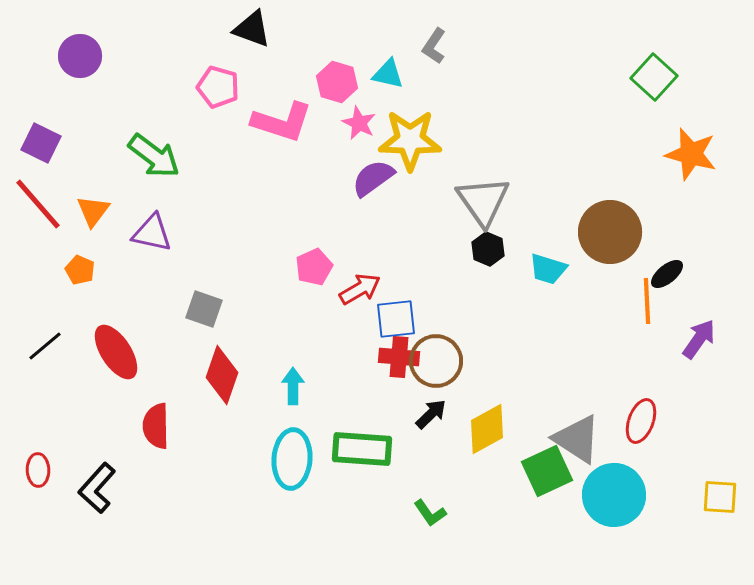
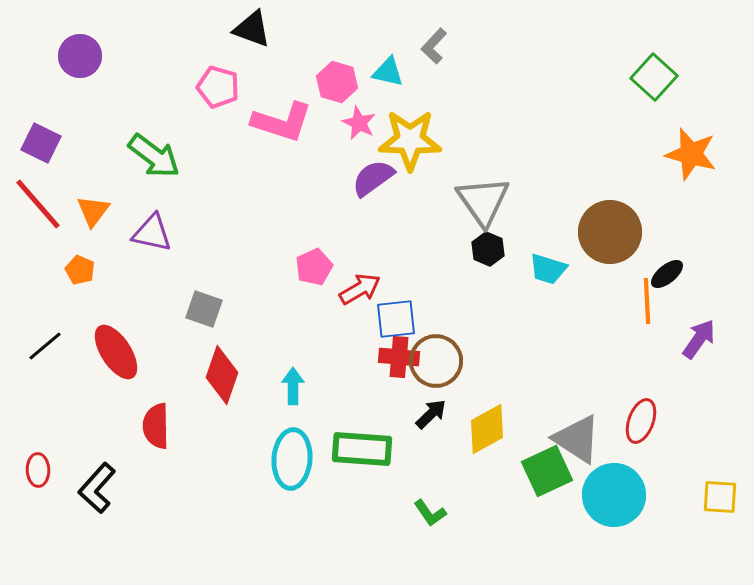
gray L-shape at (434, 46): rotated 9 degrees clockwise
cyan triangle at (388, 74): moved 2 px up
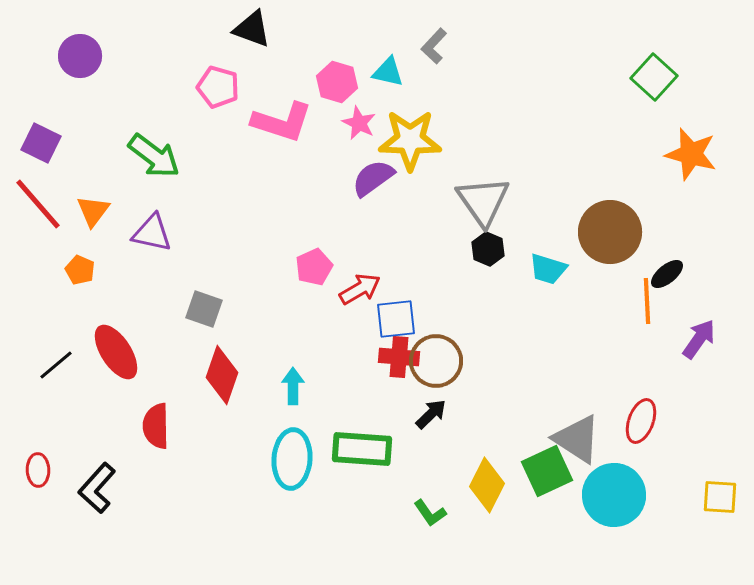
black line at (45, 346): moved 11 px right, 19 px down
yellow diamond at (487, 429): moved 56 px down; rotated 34 degrees counterclockwise
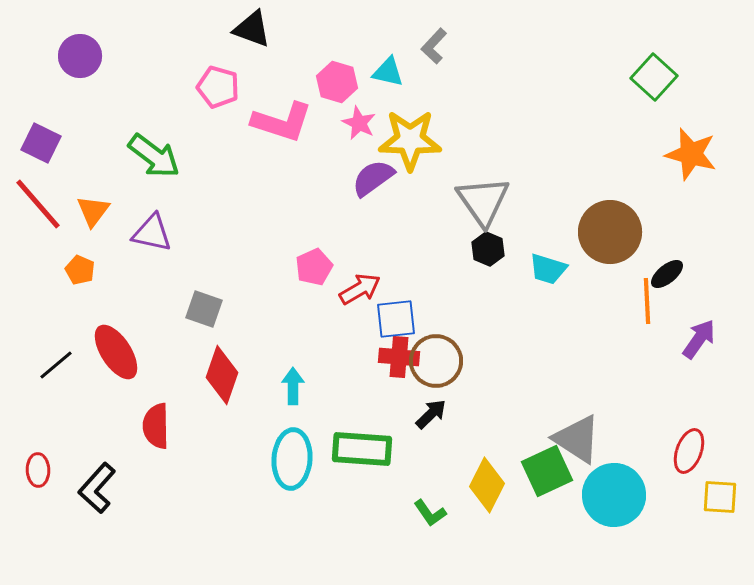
red ellipse at (641, 421): moved 48 px right, 30 px down
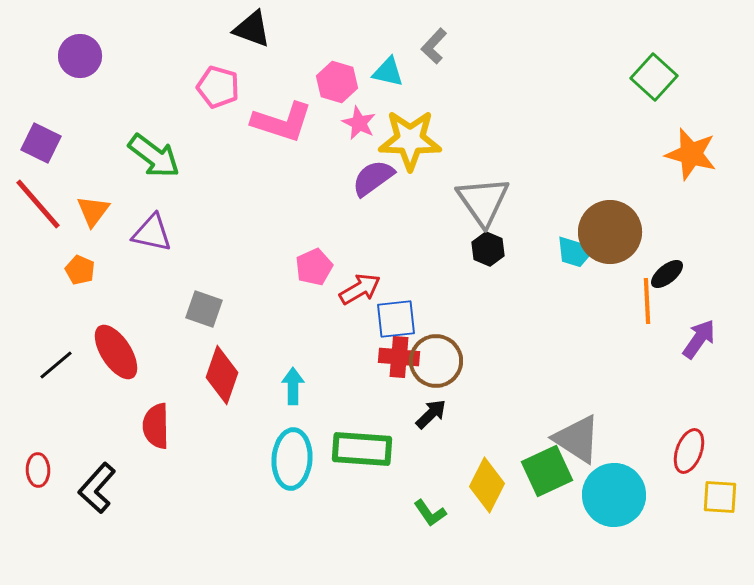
cyan trapezoid at (548, 269): moved 27 px right, 17 px up
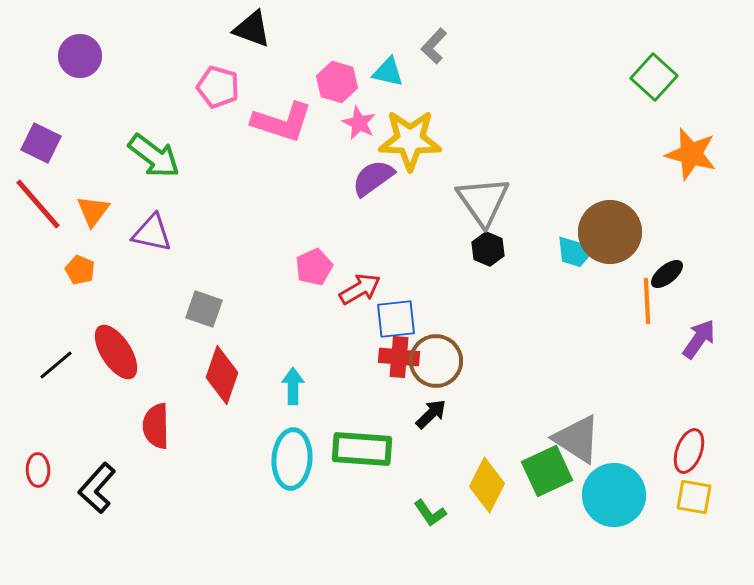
yellow square at (720, 497): moved 26 px left; rotated 6 degrees clockwise
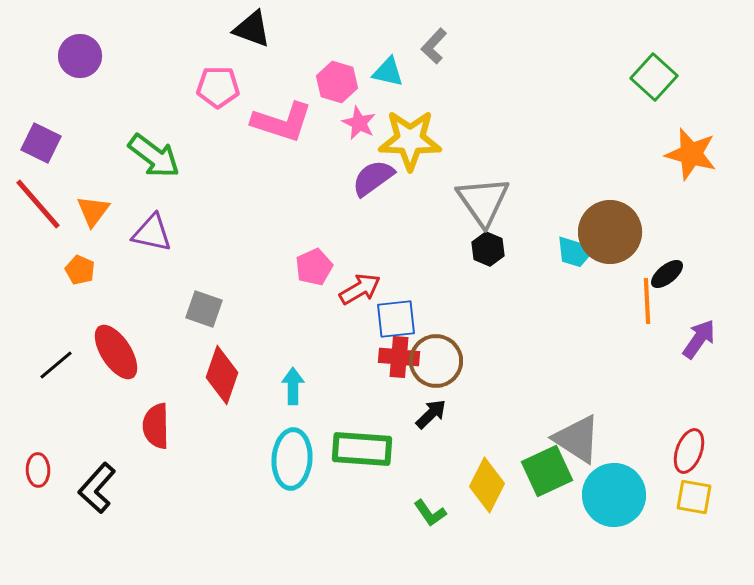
pink pentagon at (218, 87): rotated 15 degrees counterclockwise
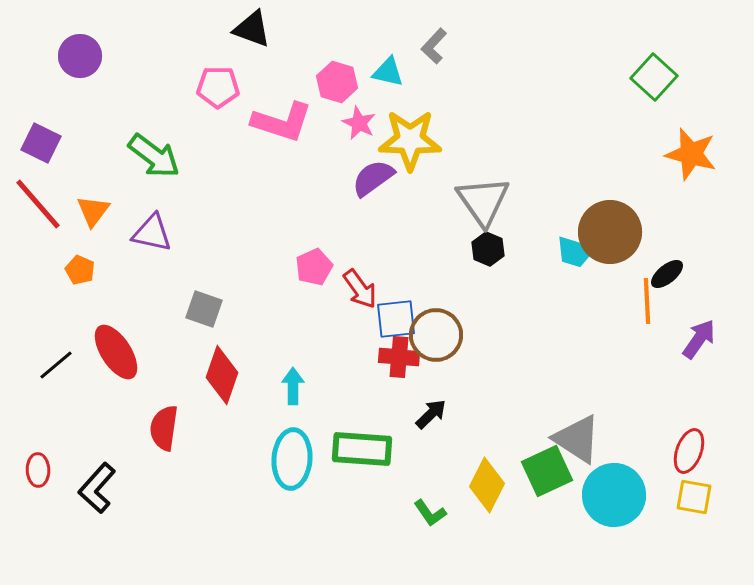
red arrow at (360, 289): rotated 84 degrees clockwise
brown circle at (436, 361): moved 26 px up
red semicircle at (156, 426): moved 8 px right, 2 px down; rotated 9 degrees clockwise
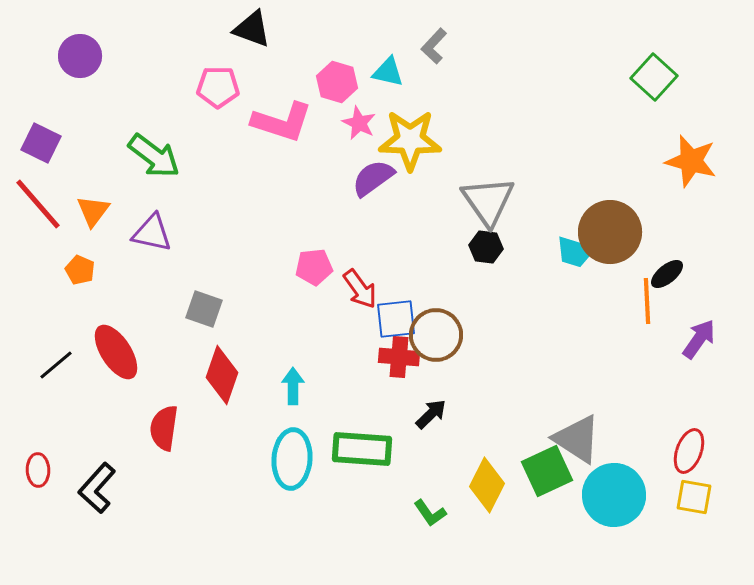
orange star at (691, 154): moved 7 px down
gray triangle at (483, 201): moved 5 px right
black hexagon at (488, 249): moved 2 px left, 2 px up; rotated 16 degrees counterclockwise
pink pentagon at (314, 267): rotated 18 degrees clockwise
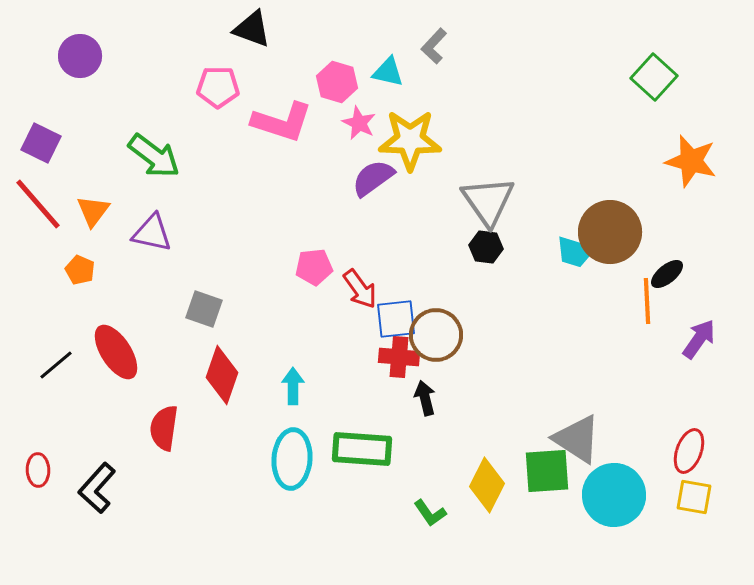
black arrow at (431, 414): moved 6 px left, 16 px up; rotated 60 degrees counterclockwise
green square at (547, 471): rotated 21 degrees clockwise
